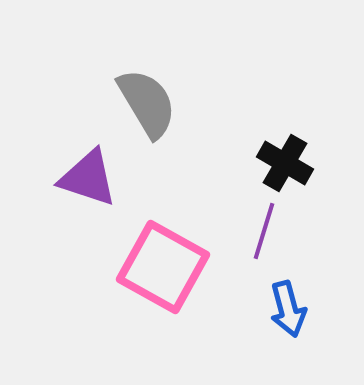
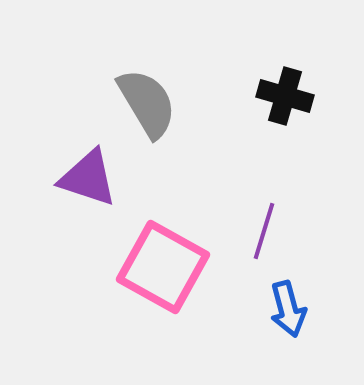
black cross: moved 67 px up; rotated 14 degrees counterclockwise
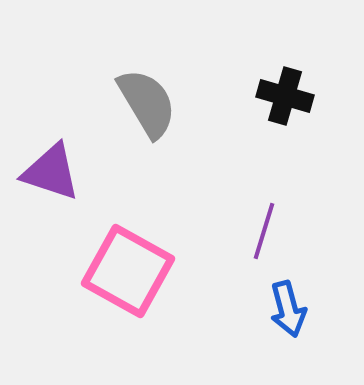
purple triangle: moved 37 px left, 6 px up
pink square: moved 35 px left, 4 px down
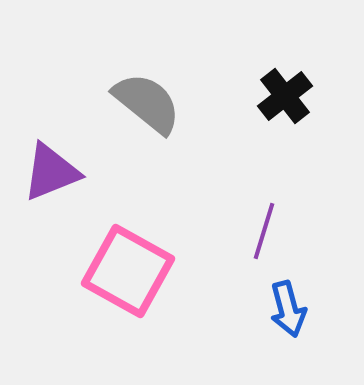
black cross: rotated 36 degrees clockwise
gray semicircle: rotated 20 degrees counterclockwise
purple triangle: rotated 40 degrees counterclockwise
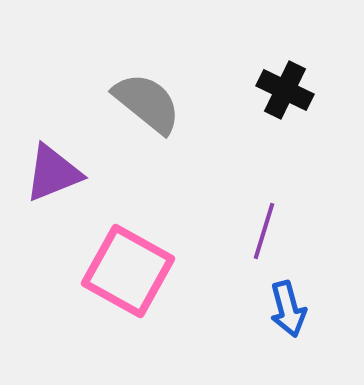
black cross: moved 6 px up; rotated 26 degrees counterclockwise
purple triangle: moved 2 px right, 1 px down
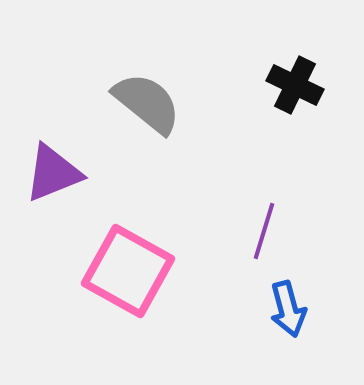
black cross: moved 10 px right, 5 px up
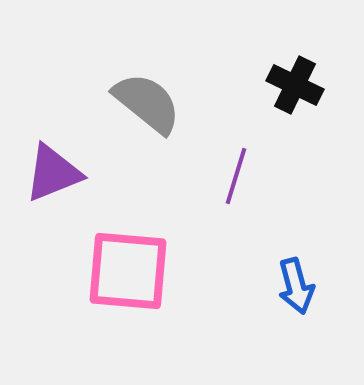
purple line: moved 28 px left, 55 px up
pink square: rotated 24 degrees counterclockwise
blue arrow: moved 8 px right, 23 px up
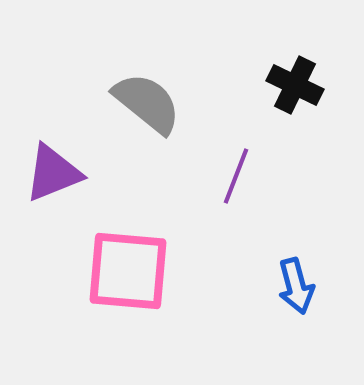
purple line: rotated 4 degrees clockwise
